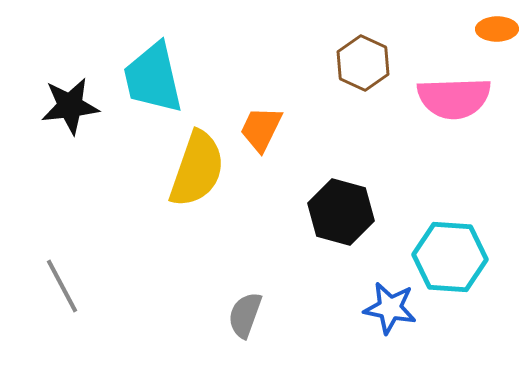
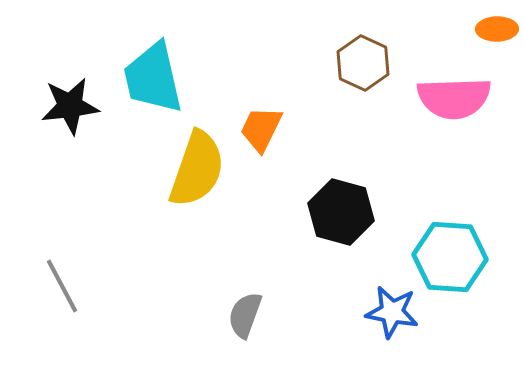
blue star: moved 2 px right, 4 px down
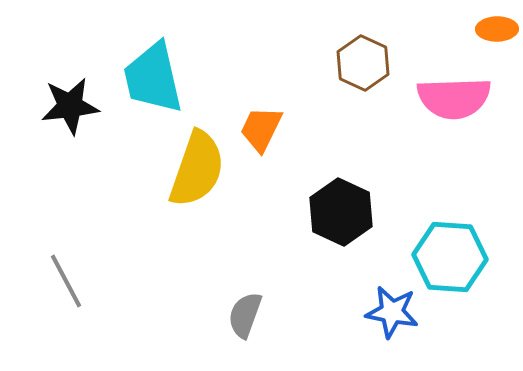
black hexagon: rotated 10 degrees clockwise
gray line: moved 4 px right, 5 px up
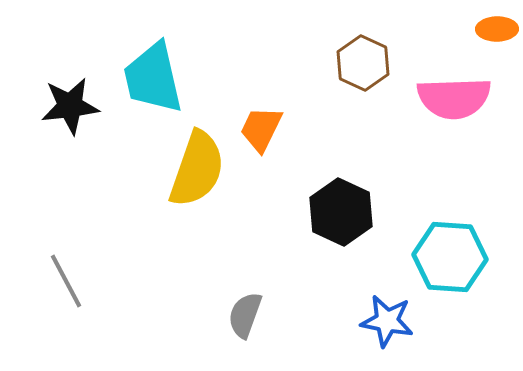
blue star: moved 5 px left, 9 px down
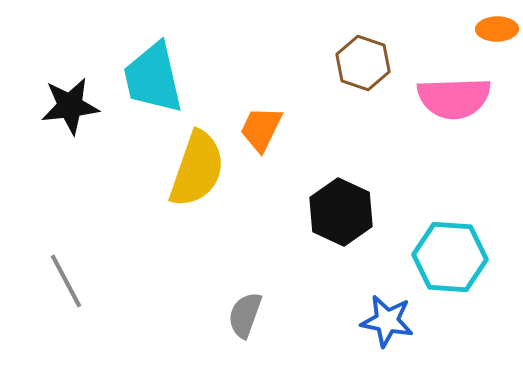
brown hexagon: rotated 6 degrees counterclockwise
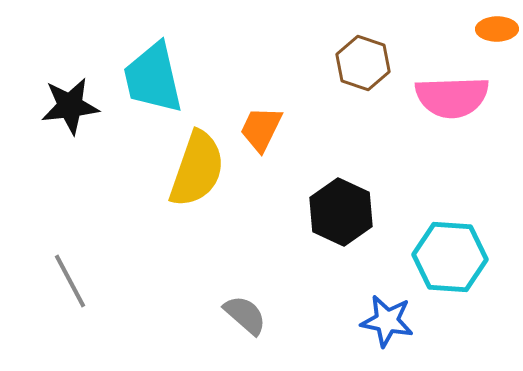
pink semicircle: moved 2 px left, 1 px up
gray line: moved 4 px right
gray semicircle: rotated 111 degrees clockwise
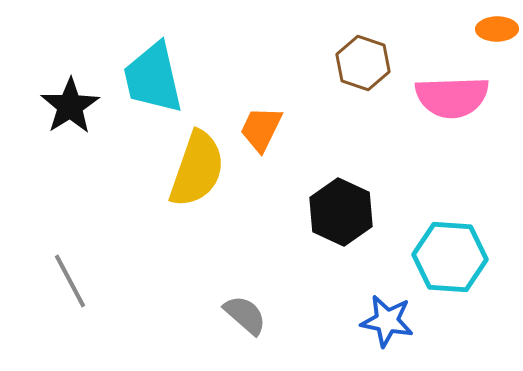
black star: rotated 26 degrees counterclockwise
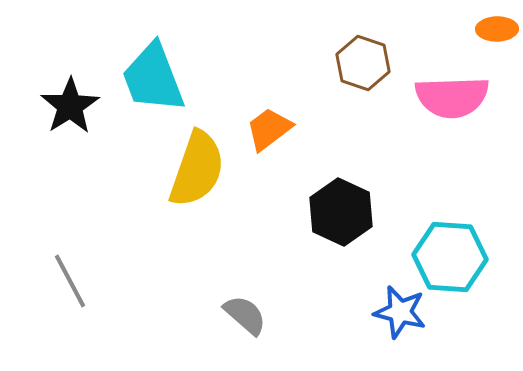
cyan trapezoid: rotated 8 degrees counterclockwise
orange trapezoid: moved 8 px right; rotated 27 degrees clockwise
blue star: moved 13 px right, 9 px up; rotated 4 degrees clockwise
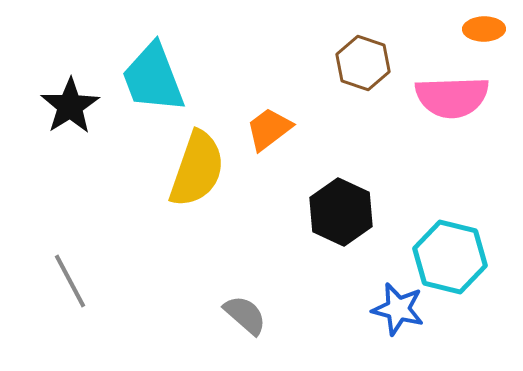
orange ellipse: moved 13 px left
cyan hexagon: rotated 10 degrees clockwise
blue star: moved 2 px left, 3 px up
